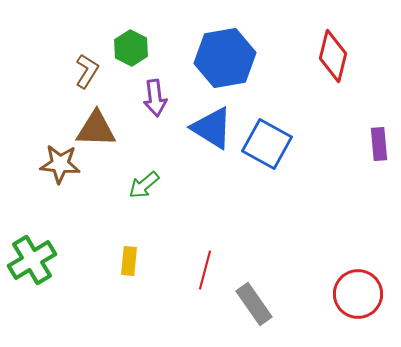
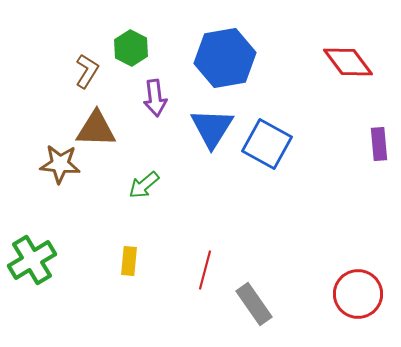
red diamond: moved 15 px right, 6 px down; rotated 51 degrees counterclockwise
blue triangle: rotated 30 degrees clockwise
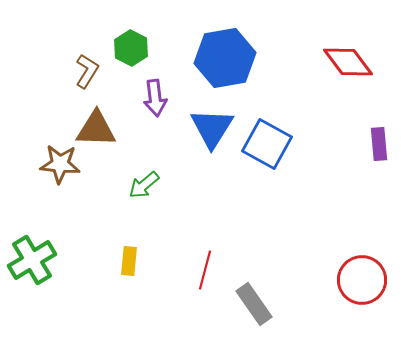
red circle: moved 4 px right, 14 px up
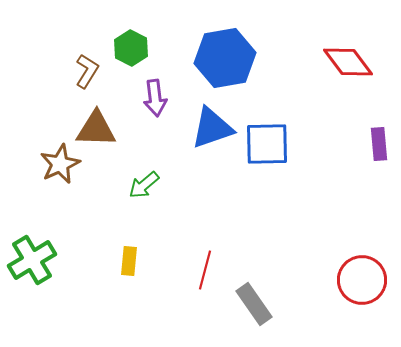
blue triangle: rotated 39 degrees clockwise
blue square: rotated 30 degrees counterclockwise
brown star: rotated 30 degrees counterclockwise
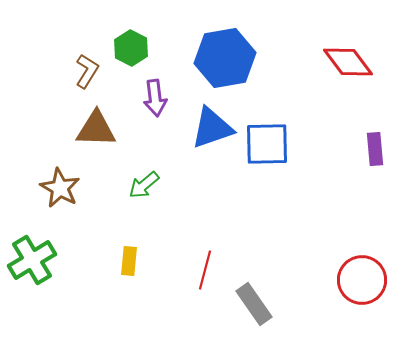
purple rectangle: moved 4 px left, 5 px down
brown star: moved 24 px down; rotated 18 degrees counterclockwise
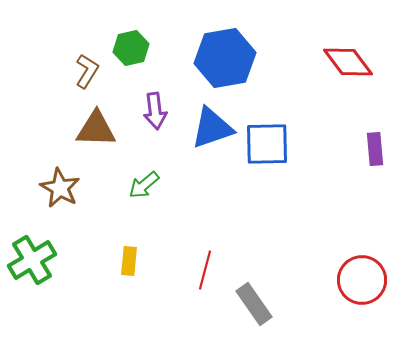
green hexagon: rotated 20 degrees clockwise
purple arrow: moved 13 px down
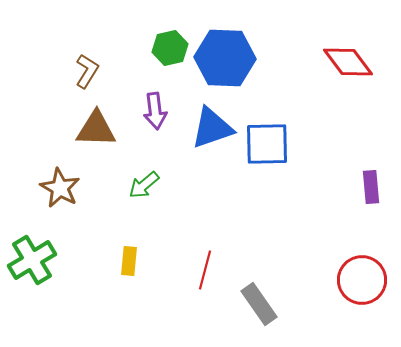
green hexagon: moved 39 px right
blue hexagon: rotated 12 degrees clockwise
purple rectangle: moved 4 px left, 38 px down
gray rectangle: moved 5 px right
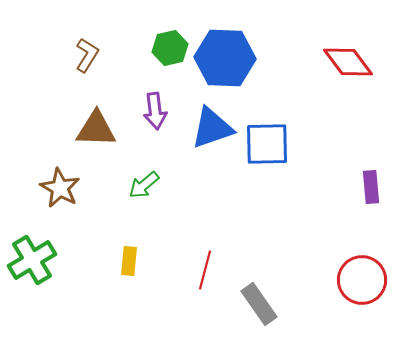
brown L-shape: moved 16 px up
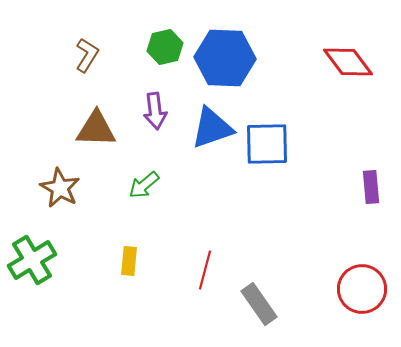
green hexagon: moved 5 px left, 1 px up
red circle: moved 9 px down
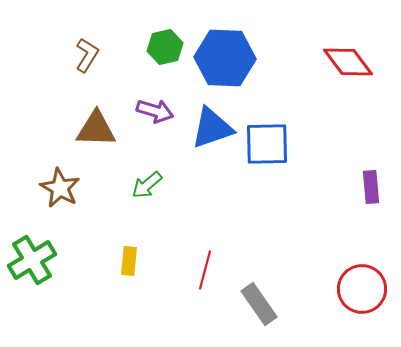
purple arrow: rotated 66 degrees counterclockwise
green arrow: moved 3 px right
